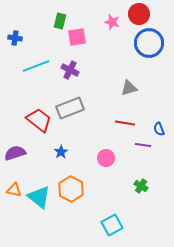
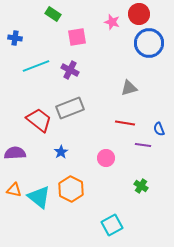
green rectangle: moved 7 px left, 7 px up; rotated 70 degrees counterclockwise
purple semicircle: rotated 15 degrees clockwise
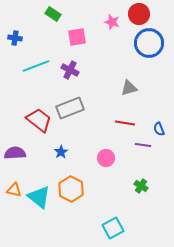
cyan square: moved 1 px right, 3 px down
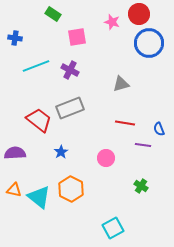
gray triangle: moved 8 px left, 4 px up
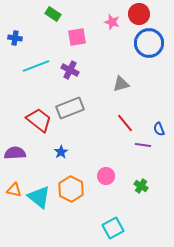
red line: rotated 42 degrees clockwise
pink circle: moved 18 px down
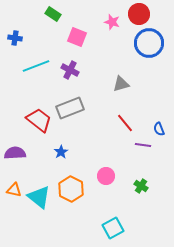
pink square: rotated 30 degrees clockwise
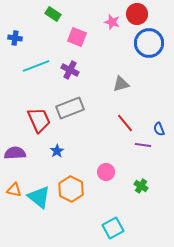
red circle: moved 2 px left
red trapezoid: rotated 28 degrees clockwise
blue star: moved 4 px left, 1 px up
pink circle: moved 4 px up
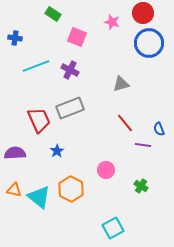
red circle: moved 6 px right, 1 px up
pink circle: moved 2 px up
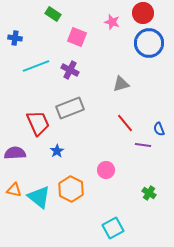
red trapezoid: moved 1 px left, 3 px down
green cross: moved 8 px right, 7 px down
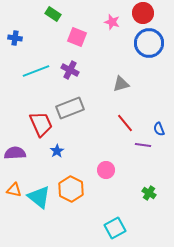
cyan line: moved 5 px down
red trapezoid: moved 3 px right, 1 px down
cyan square: moved 2 px right
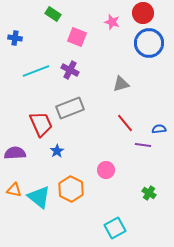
blue semicircle: rotated 104 degrees clockwise
